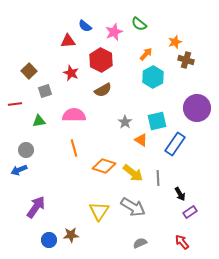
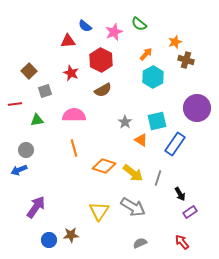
green triangle: moved 2 px left, 1 px up
gray line: rotated 21 degrees clockwise
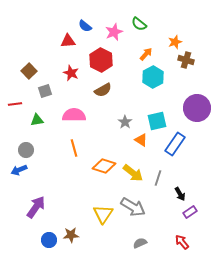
yellow triangle: moved 4 px right, 3 px down
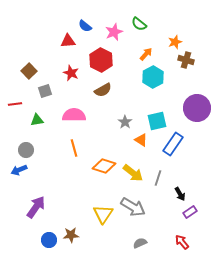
blue rectangle: moved 2 px left
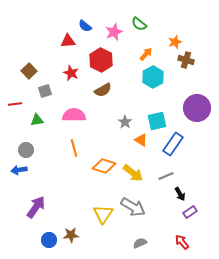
blue arrow: rotated 14 degrees clockwise
gray line: moved 8 px right, 2 px up; rotated 49 degrees clockwise
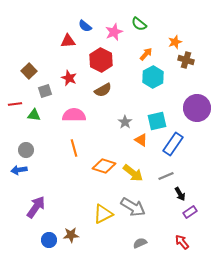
red star: moved 2 px left, 5 px down
green triangle: moved 3 px left, 5 px up; rotated 16 degrees clockwise
yellow triangle: rotated 30 degrees clockwise
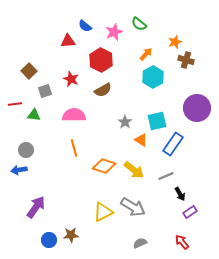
red star: moved 2 px right, 1 px down
yellow arrow: moved 1 px right, 3 px up
yellow triangle: moved 2 px up
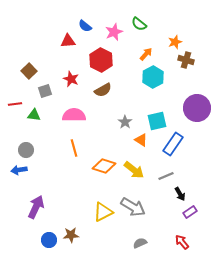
purple arrow: rotated 10 degrees counterclockwise
